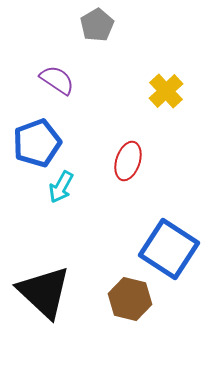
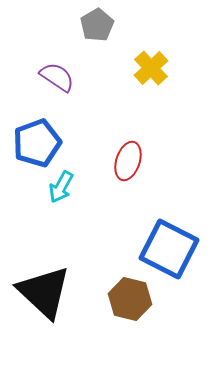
purple semicircle: moved 3 px up
yellow cross: moved 15 px left, 23 px up
blue square: rotated 6 degrees counterclockwise
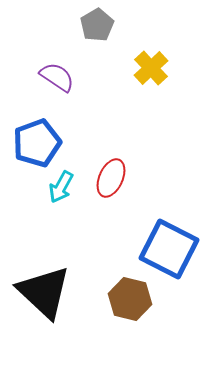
red ellipse: moved 17 px left, 17 px down; rotated 6 degrees clockwise
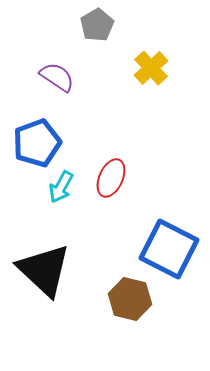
black triangle: moved 22 px up
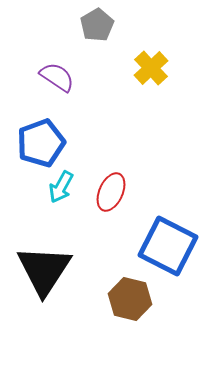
blue pentagon: moved 4 px right
red ellipse: moved 14 px down
blue square: moved 1 px left, 3 px up
black triangle: rotated 20 degrees clockwise
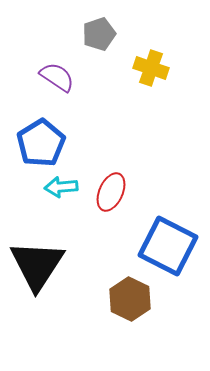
gray pentagon: moved 2 px right, 9 px down; rotated 12 degrees clockwise
yellow cross: rotated 28 degrees counterclockwise
blue pentagon: rotated 12 degrees counterclockwise
cyan arrow: rotated 56 degrees clockwise
black triangle: moved 7 px left, 5 px up
brown hexagon: rotated 12 degrees clockwise
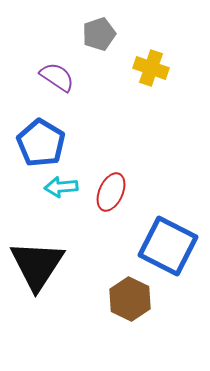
blue pentagon: rotated 9 degrees counterclockwise
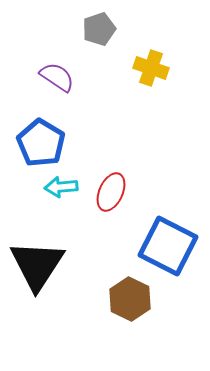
gray pentagon: moved 5 px up
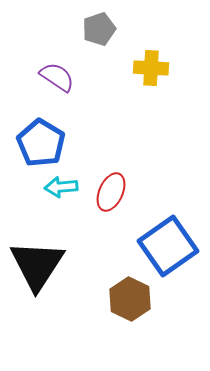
yellow cross: rotated 16 degrees counterclockwise
blue square: rotated 28 degrees clockwise
